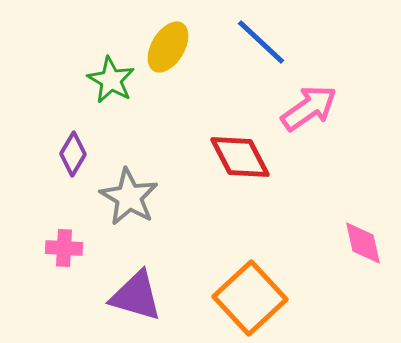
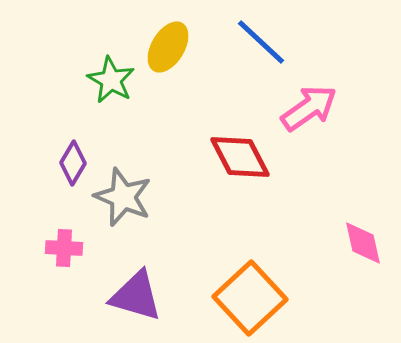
purple diamond: moved 9 px down
gray star: moved 6 px left; rotated 8 degrees counterclockwise
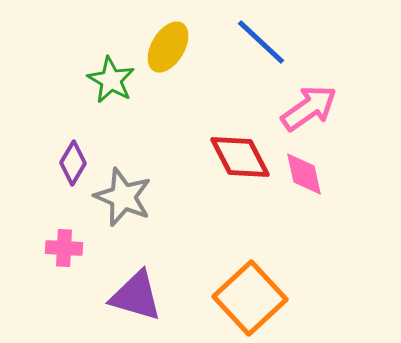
pink diamond: moved 59 px left, 69 px up
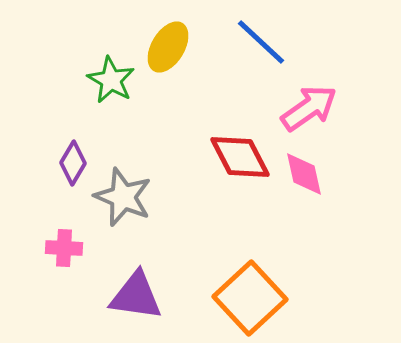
purple triangle: rotated 8 degrees counterclockwise
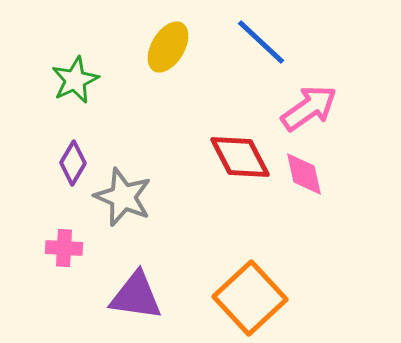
green star: moved 36 px left; rotated 18 degrees clockwise
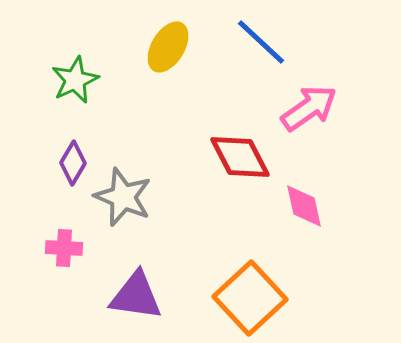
pink diamond: moved 32 px down
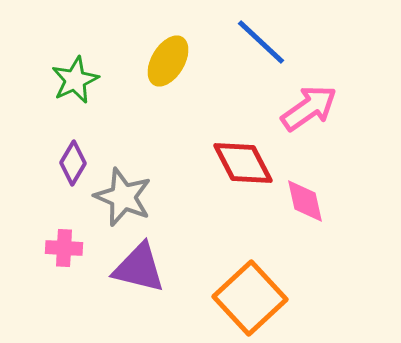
yellow ellipse: moved 14 px down
red diamond: moved 3 px right, 6 px down
pink diamond: moved 1 px right, 5 px up
purple triangle: moved 3 px right, 28 px up; rotated 6 degrees clockwise
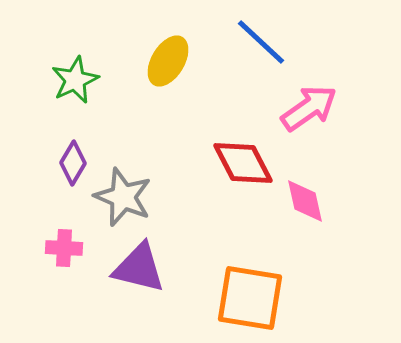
orange square: rotated 38 degrees counterclockwise
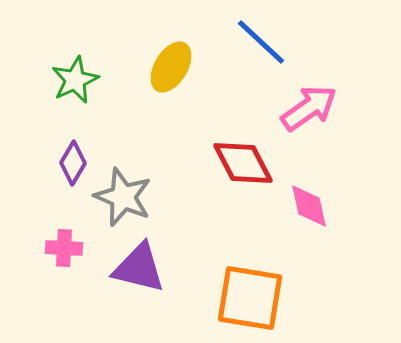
yellow ellipse: moved 3 px right, 6 px down
pink diamond: moved 4 px right, 5 px down
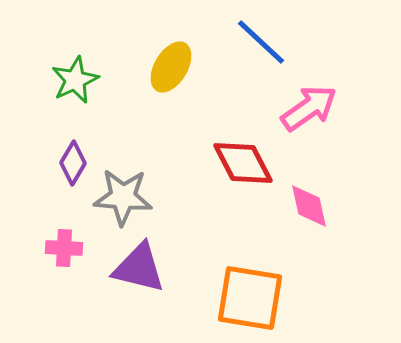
gray star: rotated 18 degrees counterclockwise
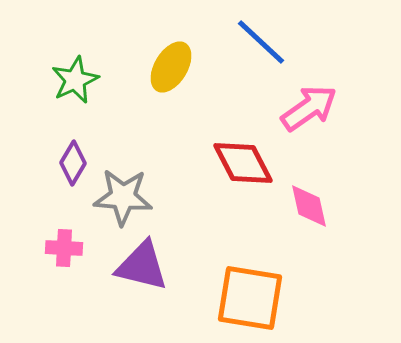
purple triangle: moved 3 px right, 2 px up
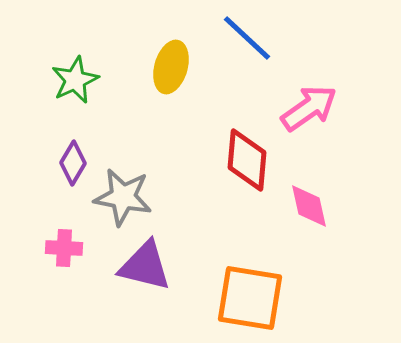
blue line: moved 14 px left, 4 px up
yellow ellipse: rotated 15 degrees counterclockwise
red diamond: moved 4 px right, 3 px up; rotated 32 degrees clockwise
gray star: rotated 6 degrees clockwise
purple triangle: moved 3 px right
